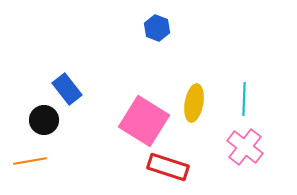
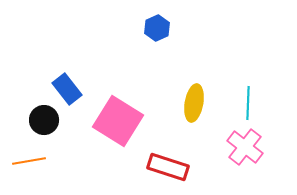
blue hexagon: rotated 15 degrees clockwise
cyan line: moved 4 px right, 4 px down
pink square: moved 26 px left
orange line: moved 1 px left
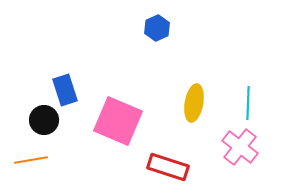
blue rectangle: moved 2 px left, 1 px down; rotated 20 degrees clockwise
pink square: rotated 9 degrees counterclockwise
pink cross: moved 5 px left
orange line: moved 2 px right, 1 px up
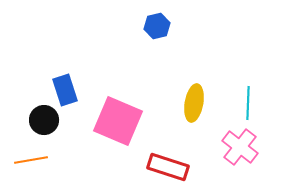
blue hexagon: moved 2 px up; rotated 10 degrees clockwise
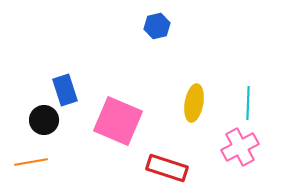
pink cross: rotated 24 degrees clockwise
orange line: moved 2 px down
red rectangle: moved 1 px left, 1 px down
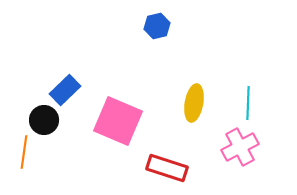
blue rectangle: rotated 64 degrees clockwise
orange line: moved 7 px left, 10 px up; rotated 72 degrees counterclockwise
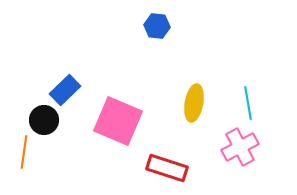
blue hexagon: rotated 20 degrees clockwise
cyan line: rotated 12 degrees counterclockwise
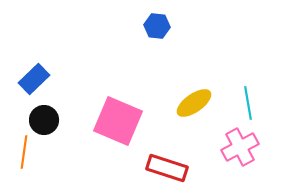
blue rectangle: moved 31 px left, 11 px up
yellow ellipse: rotated 45 degrees clockwise
